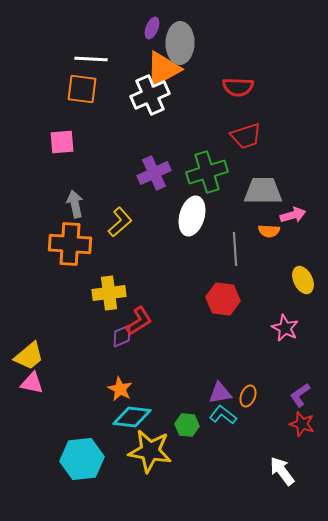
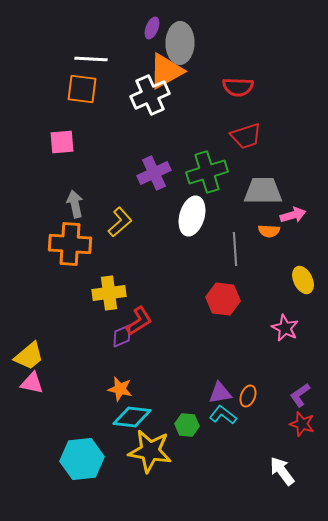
orange triangle: moved 3 px right, 2 px down
orange star: rotated 15 degrees counterclockwise
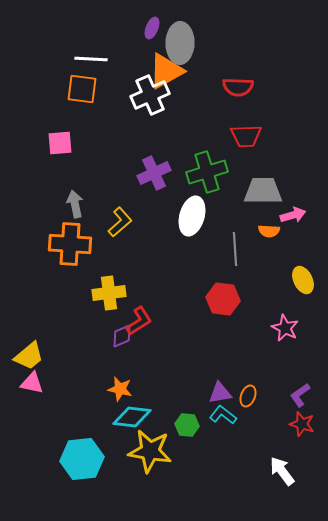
red trapezoid: rotated 16 degrees clockwise
pink square: moved 2 px left, 1 px down
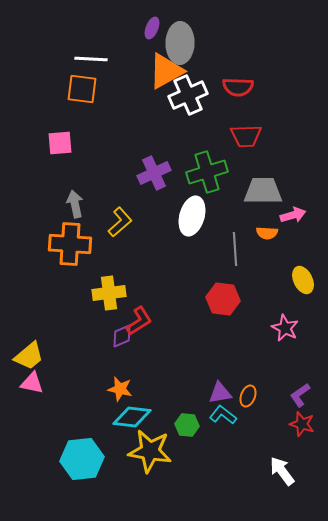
white cross: moved 38 px right
orange semicircle: moved 2 px left, 2 px down
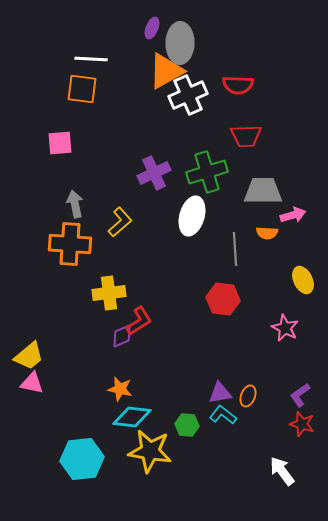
red semicircle: moved 2 px up
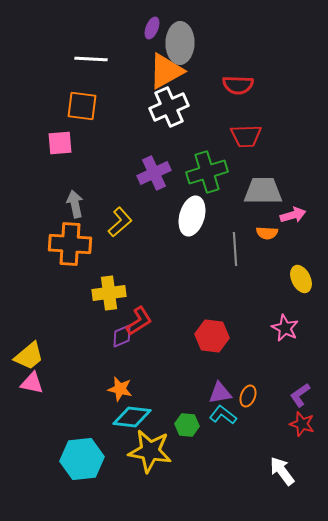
orange square: moved 17 px down
white cross: moved 19 px left, 12 px down
yellow ellipse: moved 2 px left, 1 px up
red hexagon: moved 11 px left, 37 px down
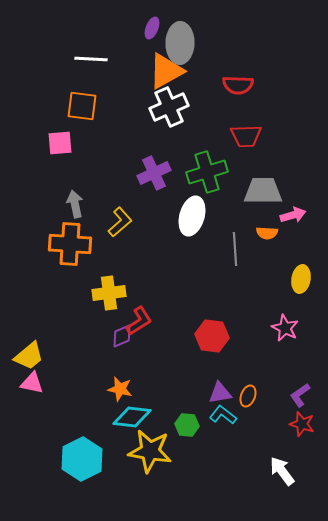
yellow ellipse: rotated 36 degrees clockwise
cyan hexagon: rotated 21 degrees counterclockwise
